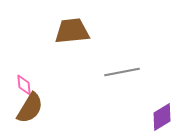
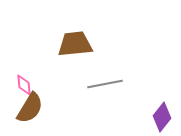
brown trapezoid: moved 3 px right, 13 px down
gray line: moved 17 px left, 12 px down
purple diamond: rotated 20 degrees counterclockwise
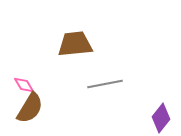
pink diamond: rotated 25 degrees counterclockwise
purple diamond: moved 1 px left, 1 px down
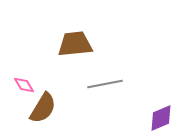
brown semicircle: moved 13 px right
purple diamond: rotated 28 degrees clockwise
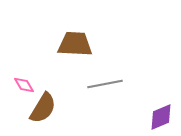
brown trapezoid: rotated 9 degrees clockwise
purple diamond: moved 1 px up
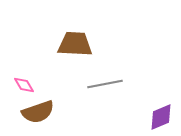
brown semicircle: moved 5 px left, 4 px down; rotated 40 degrees clockwise
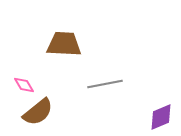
brown trapezoid: moved 11 px left
brown semicircle: rotated 20 degrees counterclockwise
